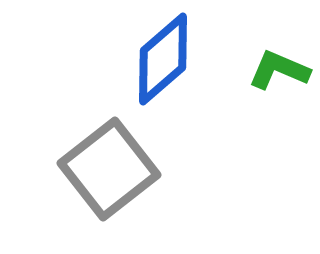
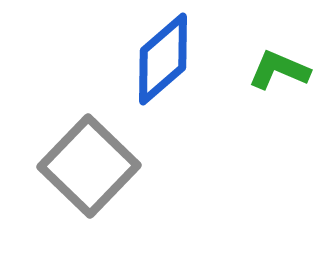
gray square: moved 20 px left, 3 px up; rotated 8 degrees counterclockwise
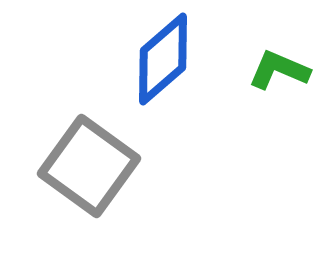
gray square: rotated 8 degrees counterclockwise
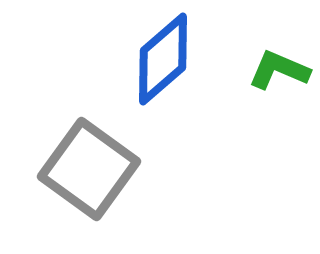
gray square: moved 3 px down
